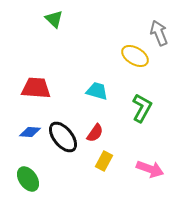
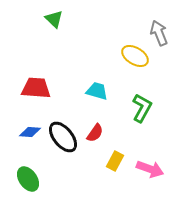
yellow rectangle: moved 11 px right
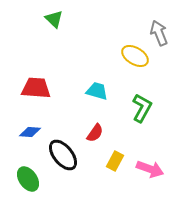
black ellipse: moved 18 px down
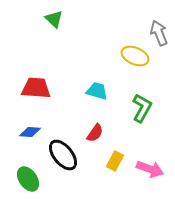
yellow ellipse: rotated 8 degrees counterclockwise
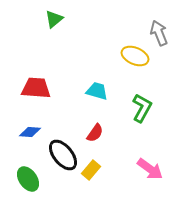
green triangle: rotated 36 degrees clockwise
yellow rectangle: moved 24 px left, 9 px down; rotated 12 degrees clockwise
pink arrow: rotated 16 degrees clockwise
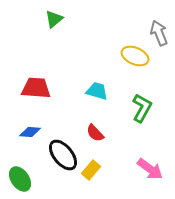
red semicircle: rotated 102 degrees clockwise
green ellipse: moved 8 px left
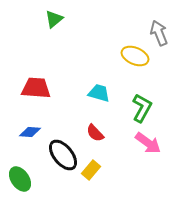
cyan trapezoid: moved 2 px right, 2 px down
pink arrow: moved 2 px left, 26 px up
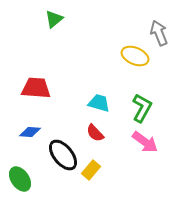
cyan trapezoid: moved 10 px down
pink arrow: moved 3 px left, 1 px up
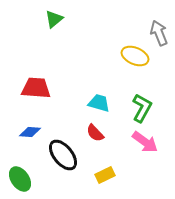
yellow rectangle: moved 14 px right, 5 px down; rotated 24 degrees clockwise
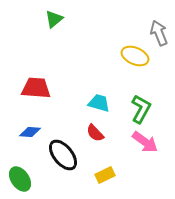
green L-shape: moved 1 px left, 1 px down
